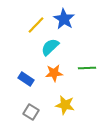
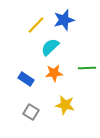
blue star: moved 1 px down; rotated 25 degrees clockwise
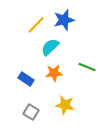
green line: moved 1 px up; rotated 24 degrees clockwise
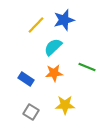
cyan semicircle: moved 3 px right
yellow star: rotated 12 degrees counterclockwise
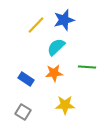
cyan semicircle: moved 3 px right
green line: rotated 18 degrees counterclockwise
gray square: moved 8 px left
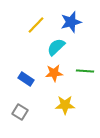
blue star: moved 7 px right, 2 px down
green line: moved 2 px left, 4 px down
gray square: moved 3 px left
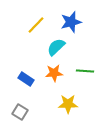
yellow star: moved 3 px right, 1 px up
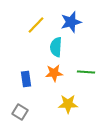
cyan semicircle: rotated 42 degrees counterclockwise
green line: moved 1 px right, 1 px down
blue rectangle: rotated 49 degrees clockwise
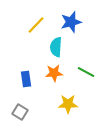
green line: rotated 24 degrees clockwise
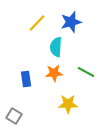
yellow line: moved 1 px right, 2 px up
gray square: moved 6 px left, 4 px down
